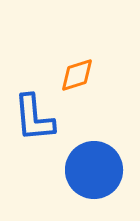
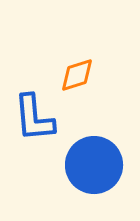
blue circle: moved 5 px up
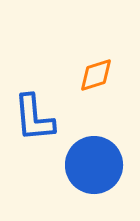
orange diamond: moved 19 px right
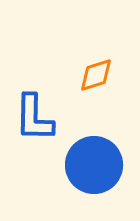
blue L-shape: rotated 6 degrees clockwise
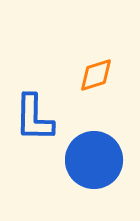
blue circle: moved 5 px up
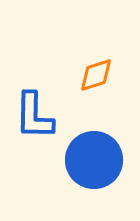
blue L-shape: moved 2 px up
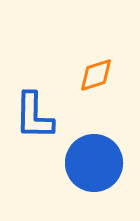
blue circle: moved 3 px down
